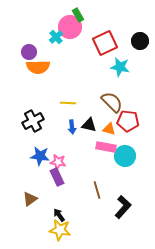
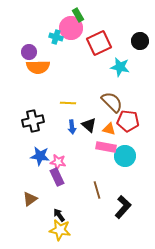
pink circle: moved 1 px right, 1 px down
cyan cross: rotated 32 degrees counterclockwise
red square: moved 6 px left
black cross: rotated 15 degrees clockwise
black triangle: rotated 28 degrees clockwise
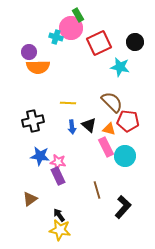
black circle: moved 5 px left, 1 px down
pink rectangle: rotated 54 degrees clockwise
purple rectangle: moved 1 px right, 1 px up
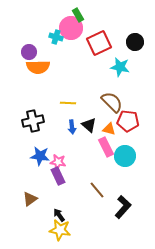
brown line: rotated 24 degrees counterclockwise
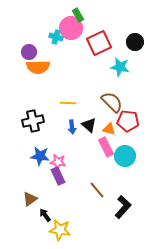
black arrow: moved 14 px left
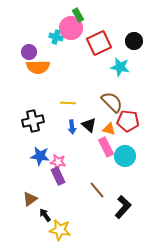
black circle: moved 1 px left, 1 px up
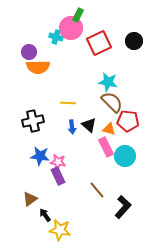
green rectangle: rotated 56 degrees clockwise
cyan star: moved 12 px left, 15 px down
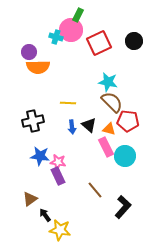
pink circle: moved 2 px down
brown line: moved 2 px left
